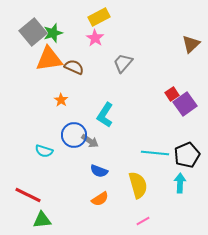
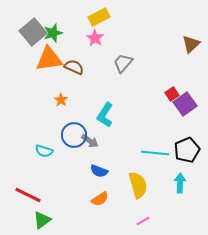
black pentagon: moved 5 px up
green triangle: rotated 30 degrees counterclockwise
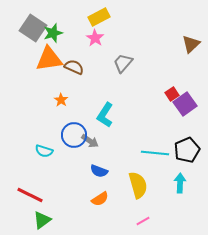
gray square: moved 4 px up; rotated 16 degrees counterclockwise
red line: moved 2 px right
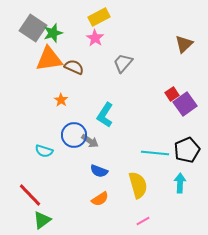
brown triangle: moved 7 px left
red line: rotated 20 degrees clockwise
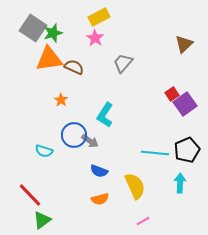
yellow semicircle: moved 3 px left, 1 px down; rotated 8 degrees counterclockwise
orange semicircle: rotated 18 degrees clockwise
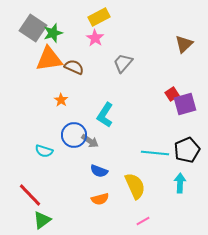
purple square: rotated 20 degrees clockwise
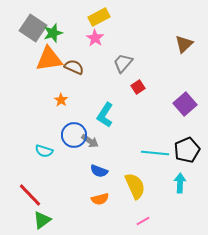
red square: moved 34 px left, 7 px up
purple square: rotated 25 degrees counterclockwise
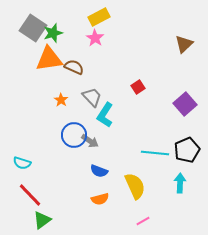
gray trapezoid: moved 31 px left, 34 px down; rotated 95 degrees clockwise
cyan semicircle: moved 22 px left, 12 px down
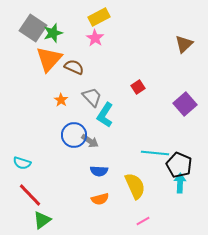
orange triangle: rotated 40 degrees counterclockwise
black pentagon: moved 8 px left, 15 px down; rotated 25 degrees counterclockwise
blue semicircle: rotated 18 degrees counterclockwise
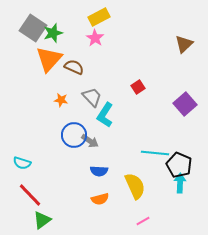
orange star: rotated 24 degrees counterclockwise
